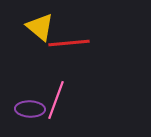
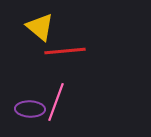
red line: moved 4 px left, 8 px down
pink line: moved 2 px down
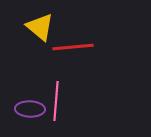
red line: moved 8 px right, 4 px up
pink line: moved 1 px up; rotated 15 degrees counterclockwise
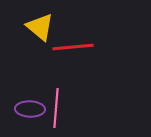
pink line: moved 7 px down
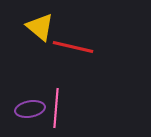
red line: rotated 18 degrees clockwise
purple ellipse: rotated 12 degrees counterclockwise
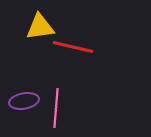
yellow triangle: rotated 48 degrees counterclockwise
purple ellipse: moved 6 px left, 8 px up
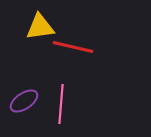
purple ellipse: rotated 24 degrees counterclockwise
pink line: moved 5 px right, 4 px up
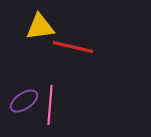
pink line: moved 11 px left, 1 px down
